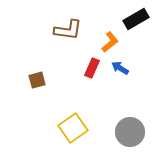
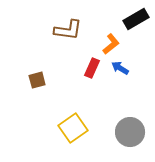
orange L-shape: moved 1 px right, 2 px down
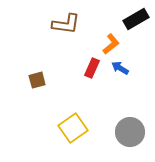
brown L-shape: moved 2 px left, 6 px up
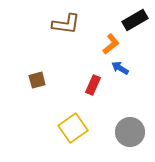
black rectangle: moved 1 px left, 1 px down
red rectangle: moved 1 px right, 17 px down
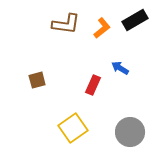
orange L-shape: moved 9 px left, 16 px up
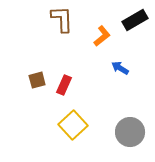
brown L-shape: moved 4 px left, 5 px up; rotated 100 degrees counterclockwise
orange L-shape: moved 8 px down
red rectangle: moved 29 px left
yellow square: moved 3 px up; rotated 8 degrees counterclockwise
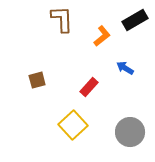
blue arrow: moved 5 px right
red rectangle: moved 25 px right, 2 px down; rotated 18 degrees clockwise
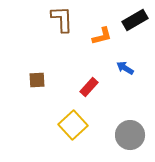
orange L-shape: rotated 25 degrees clockwise
brown square: rotated 12 degrees clockwise
gray circle: moved 3 px down
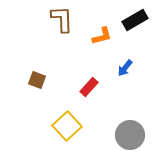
blue arrow: rotated 84 degrees counterclockwise
brown square: rotated 24 degrees clockwise
yellow square: moved 6 px left, 1 px down
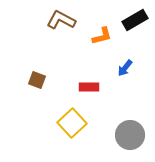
brown L-shape: moved 1 px left, 1 px down; rotated 60 degrees counterclockwise
red rectangle: rotated 48 degrees clockwise
yellow square: moved 5 px right, 3 px up
